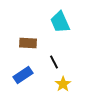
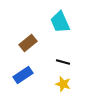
brown rectangle: rotated 42 degrees counterclockwise
black line: moved 9 px right; rotated 48 degrees counterclockwise
yellow star: rotated 21 degrees counterclockwise
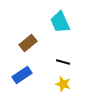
blue rectangle: moved 1 px left
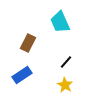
brown rectangle: rotated 24 degrees counterclockwise
black line: moved 3 px right; rotated 64 degrees counterclockwise
yellow star: moved 2 px right, 1 px down; rotated 14 degrees clockwise
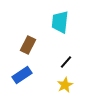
cyan trapezoid: rotated 30 degrees clockwise
brown rectangle: moved 2 px down
yellow star: rotated 14 degrees clockwise
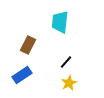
yellow star: moved 4 px right, 2 px up
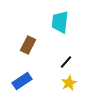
blue rectangle: moved 6 px down
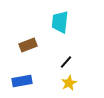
brown rectangle: rotated 42 degrees clockwise
blue rectangle: rotated 24 degrees clockwise
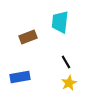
brown rectangle: moved 8 px up
black line: rotated 72 degrees counterclockwise
blue rectangle: moved 2 px left, 4 px up
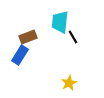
black line: moved 7 px right, 25 px up
blue rectangle: moved 22 px up; rotated 48 degrees counterclockwise
